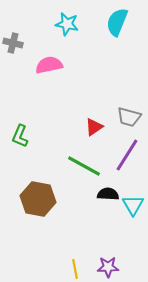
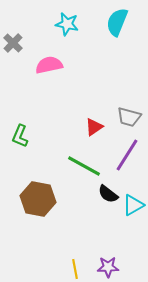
gray cross: rotated 30 degrees clockwise
black semicircle: rotated 145 degrees counterclockwise
cyan triangle: rotated 30 degrees clockwise
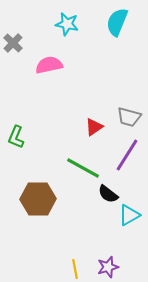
green L-shape: moved 4 px left, 1 px down
green line: moved 1 px left, 2 px down
brown hexagon: rotated 12 degrees counterclockwise
cyan triangle: moved 4 px left, 10 px down
purple star: rotated 15 degrees counterclockwise
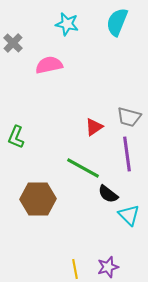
purple line: moved 1 px up; rotated 40 degrees counterclockwise
cyan triangle: rotated 45 degrees counterclockwise
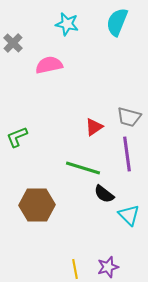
green L-shape: moved 1 px right; rotated 45 degrees clockwise
green line: rotated 12 degrees counterclockwise
black semicircle: moved 4 px left
brown hexagon: moved 1 px left, 6 px down
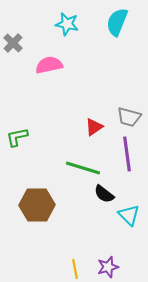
green L-shape: rotated 10 degrees clockwise
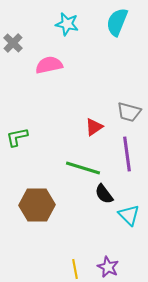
gray trapezoid: moved 5 px up
black semicircle: rotated 15 degrees clockwise
purple star: rotated 30 degrees counterclockwise
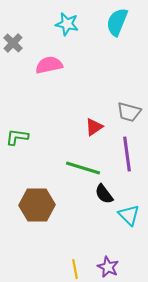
green L-shape: rotated 20 degrees clockwise
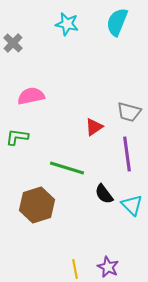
pink semicircle: moved 18 px left, 31 px down
green line: moved 16 px left
brown hexagon: rotated 16 degrees counterclockwise
cyan triangle: moved 3 px right, 10 px up
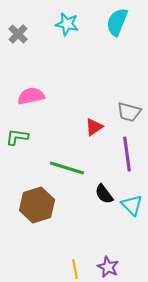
gray cross: moved 5 px right, 9 px up
